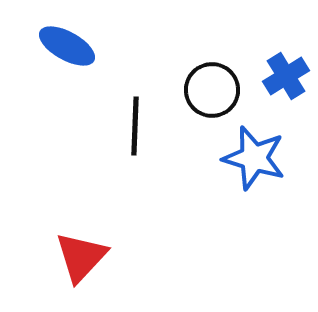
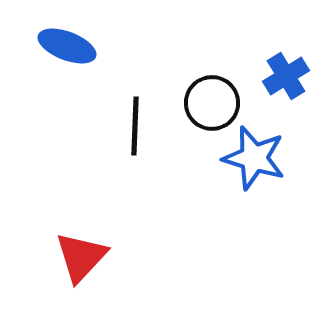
blue ellipse: rotated 8 degrees counterclockwise
black circle: moved 13 px down
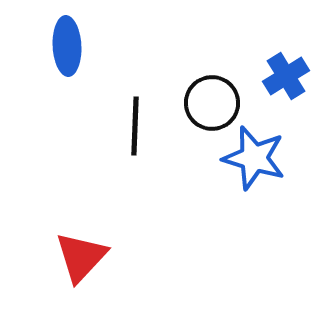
blue ellipse: rotated 66 degrees clockwise
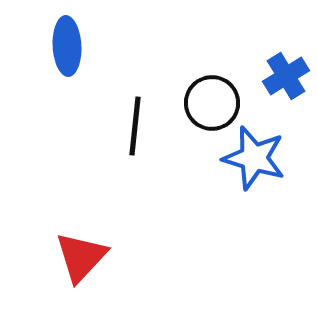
black line: rotated 4 degrees clockwise
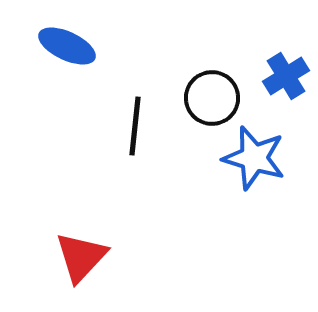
blue ellipse: rotated 62 degrees counterclockwise
black circle: moved 5 px up
